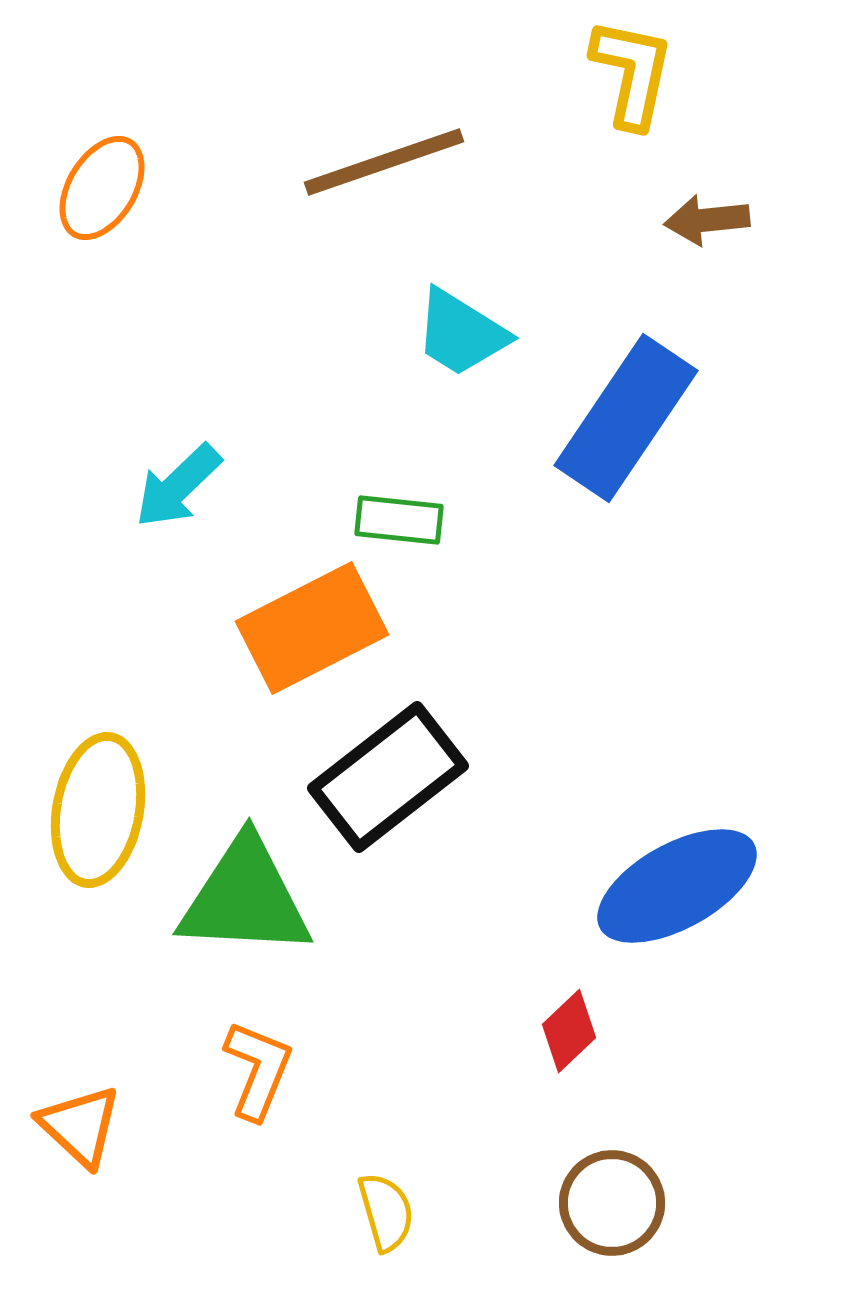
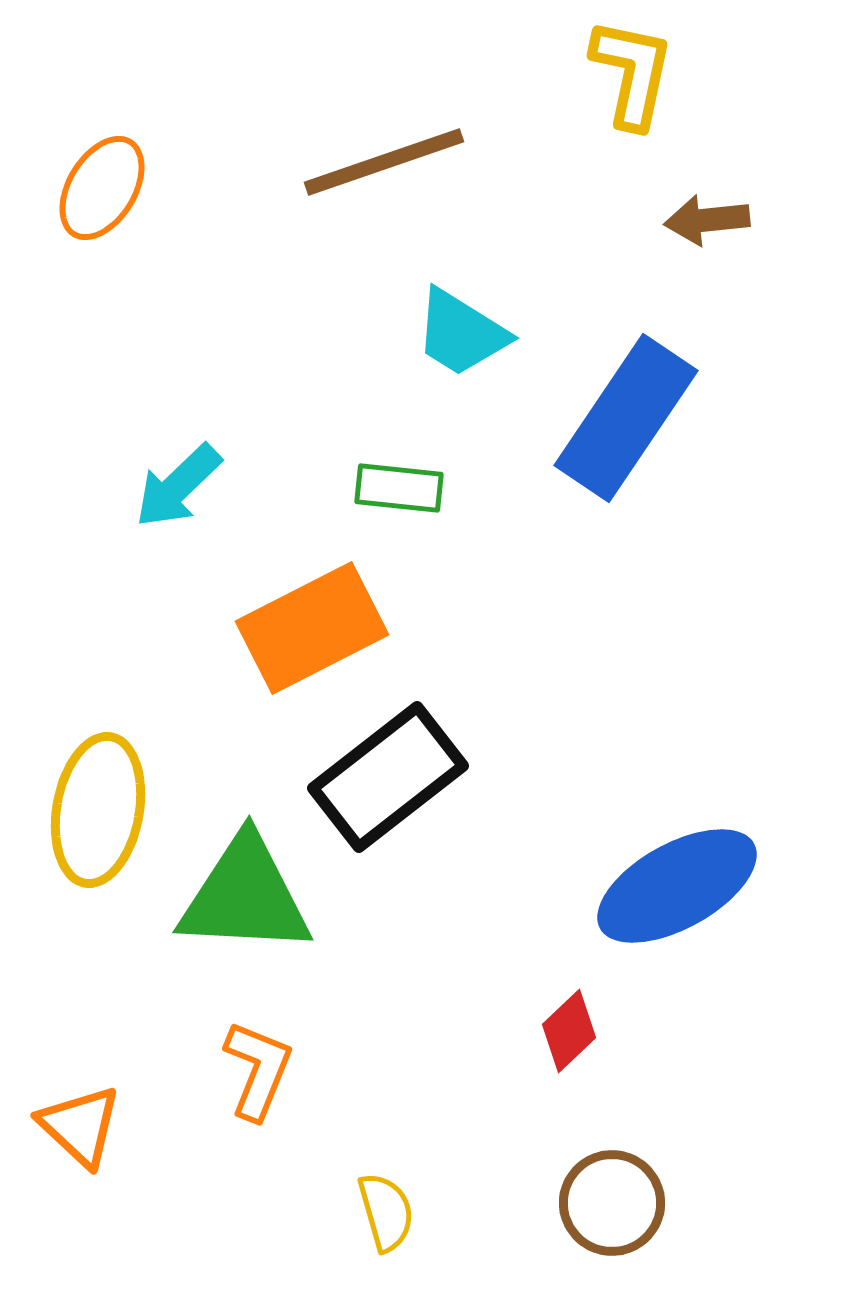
green rectangle: moved 32 px up
green triangle: moved 2 px up
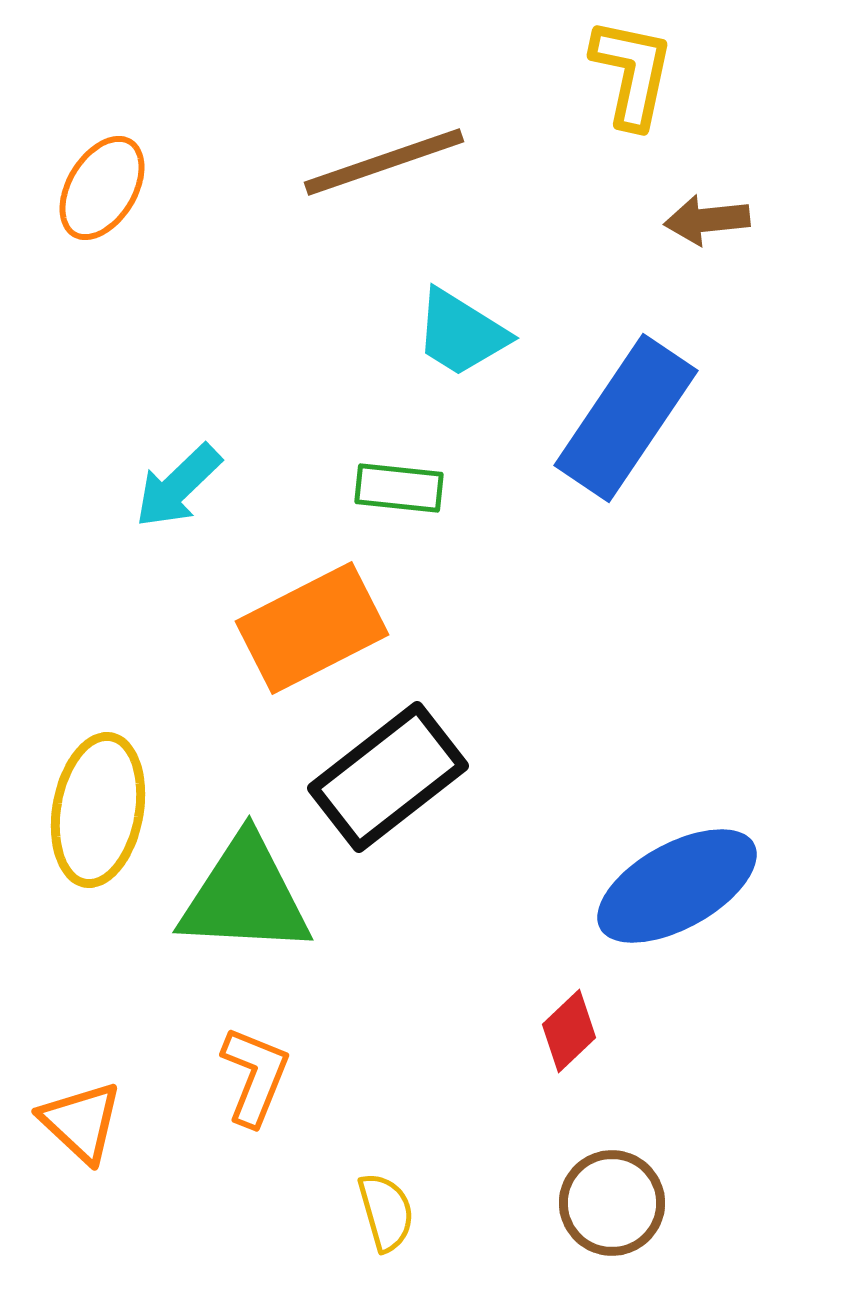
orange L-shape: moved 3 px left, 6 px down
orange triangle: moved 1 px right, 4 px up
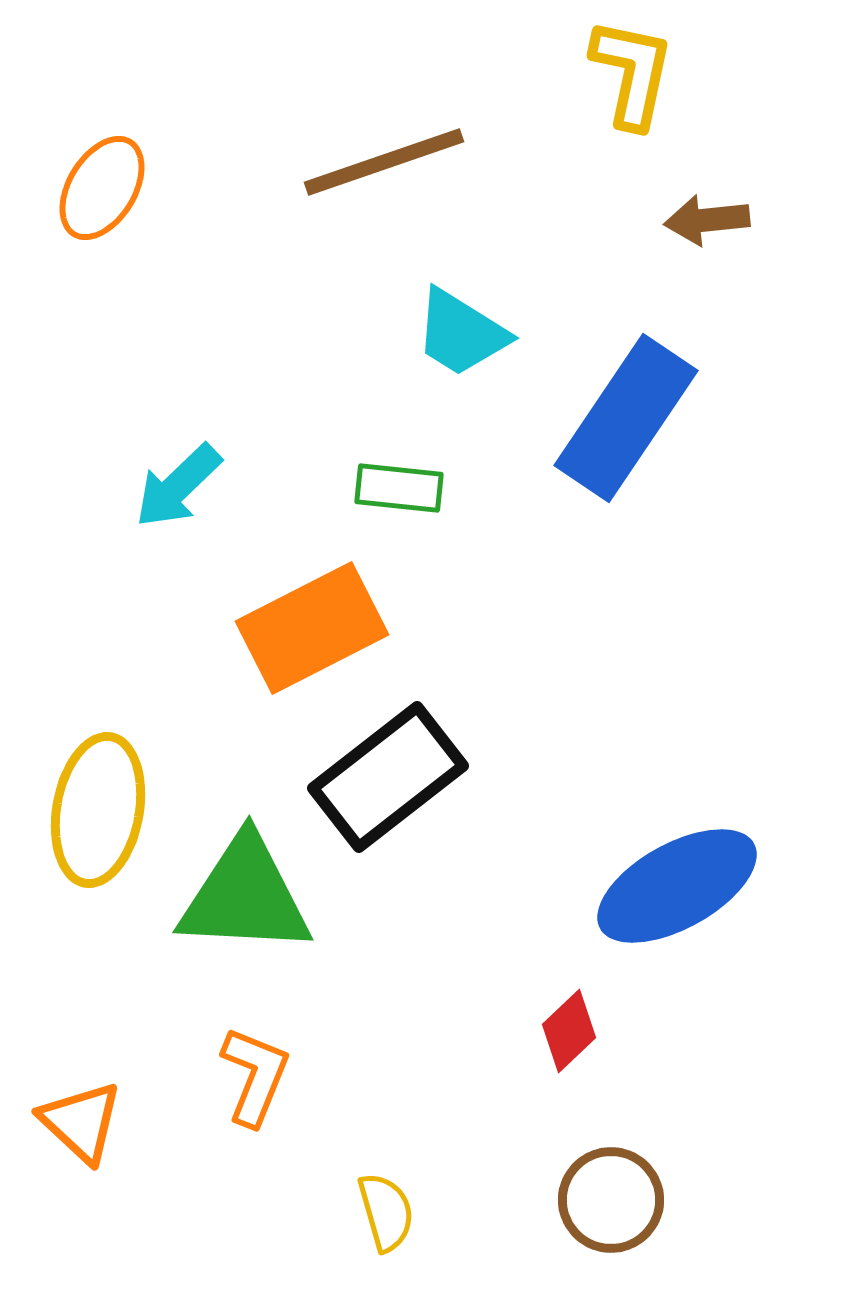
brown circle: moved 1 px left, 3 px up
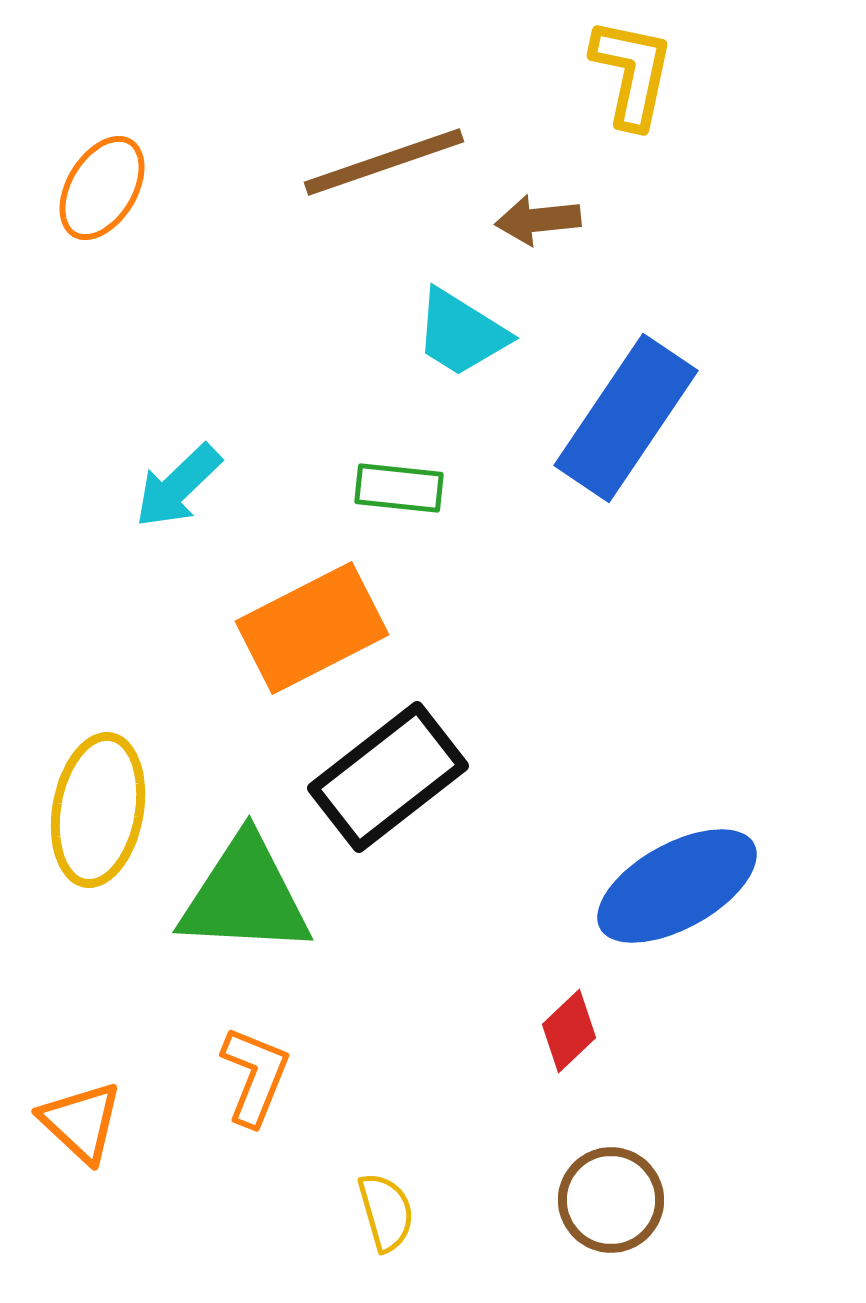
brown arrow: moved 169 px left
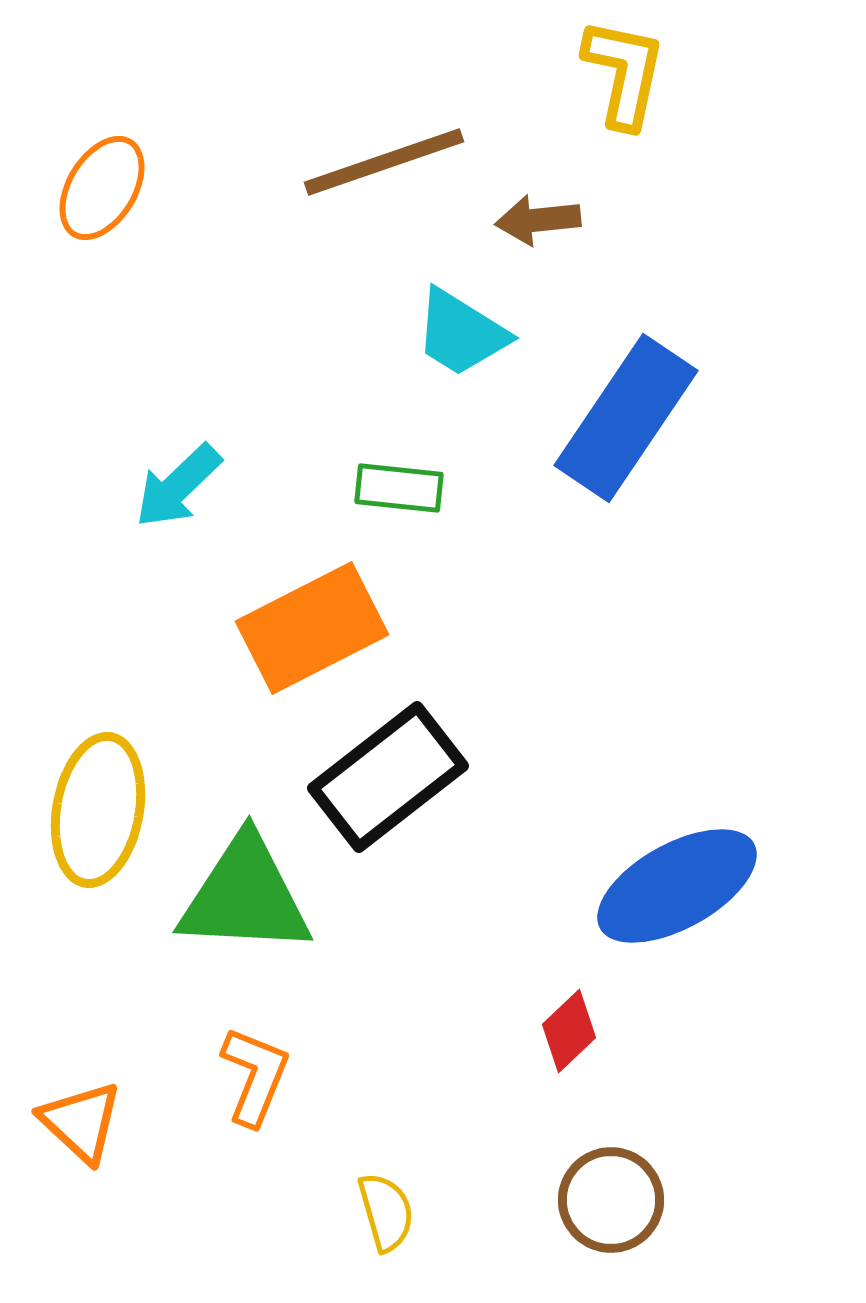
yellow L-shape: moved 8 px left
